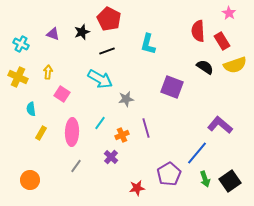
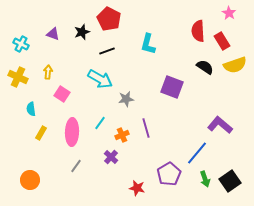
red star: rotated 21 degrees clockwise
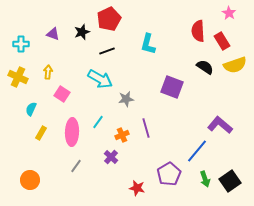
red pentagon: rotated 20 degrees clockwise
cyan cross: rotated 28 degrees counterclockwise
cyan semicircle: rotated 32 degrees clockwise
cyan line: moved 2 px left, 1 px up
blue line: moved 2 px up
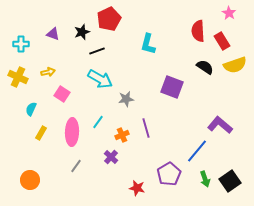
black line: moved 10 px left
yellow arrow: rotated 72 degrees clockwise
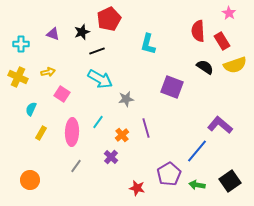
orange cross: rotated 16 degrees counterclockwise
green arrow: moved 8 px left, 6 px down; rotated 119 degrees clockwise
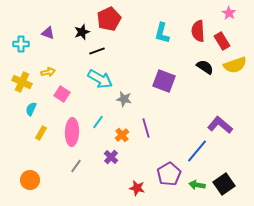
purple triangle: moved 5 px left, 1 px up
cyan L-shape: moved 14 px right, 11 px up
yellow cross: moved 4 px right, 5 px down
purple square: moved 8 px left, 6 px up
gray star: moved 2 px left; rotated 21 degrees clockwise
black square: moved 6 px left, 3 px down
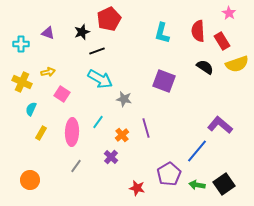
yellow semicircle: moved 2 px right, 1 px up
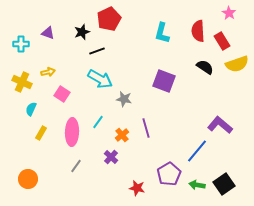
orange circle: moved 2 px left, 1 px up
